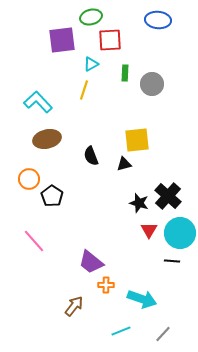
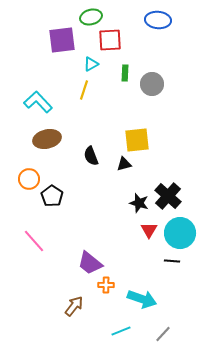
purple trapezoid: moved 1 px left, 1 px down
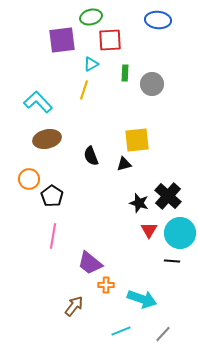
pink line: moved 19 px right, 5 px up; rotated 50 degrees clockwise
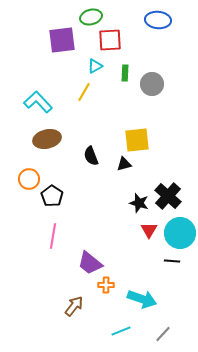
cyan triangle: moved 4 px right, 2 px down
yellow line: moved 2 px down; rotated 12 degrees clockwise
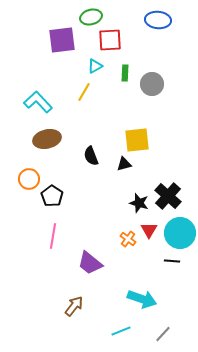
orange cross: moved 22 px right, 46 px up; rotated 35 degrees clockwise
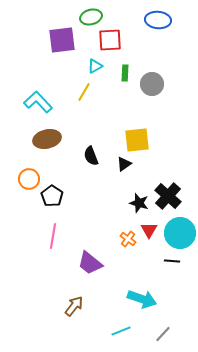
black triangle: rotated 21 degrees counterclockwise
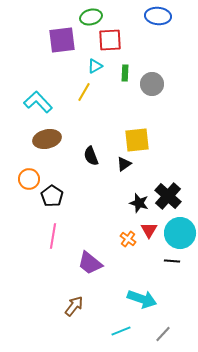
blue ellipse: moved 4 px up
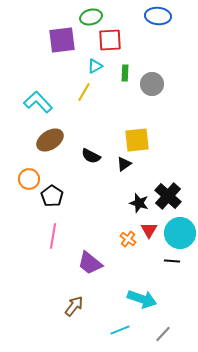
brown ellipse: moved 3 px right, 1 px down; rotated 20 degrees counterclockwise
black semicircle: rotated 42 degrees counterclockwise
cyan line: moved 1 px left, 1 px up
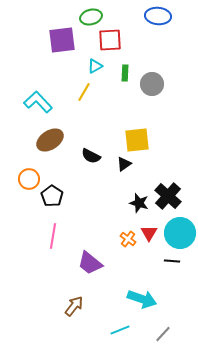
red triangle: moved 3 px down
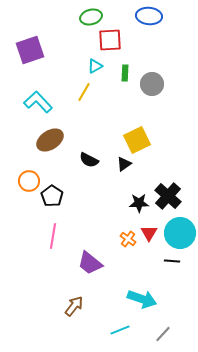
blue ellipse: moved 9 px left
purple square: moved 32 px left, 10 px down; rotated 12 degrees counterclockwise
yellow square: rotated 20 degrees counterclockwise
black semicircle: moved 2 px left, 4 px down
orange circle: moved 2 px down
black star: rotated 18 degrees counterclockwise
